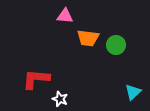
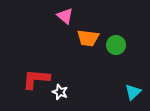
pink triangle: rotated 36 degrees clockwise
white star: moved 7 px up
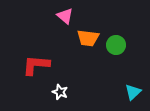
red L-shape: moved 14 px up
